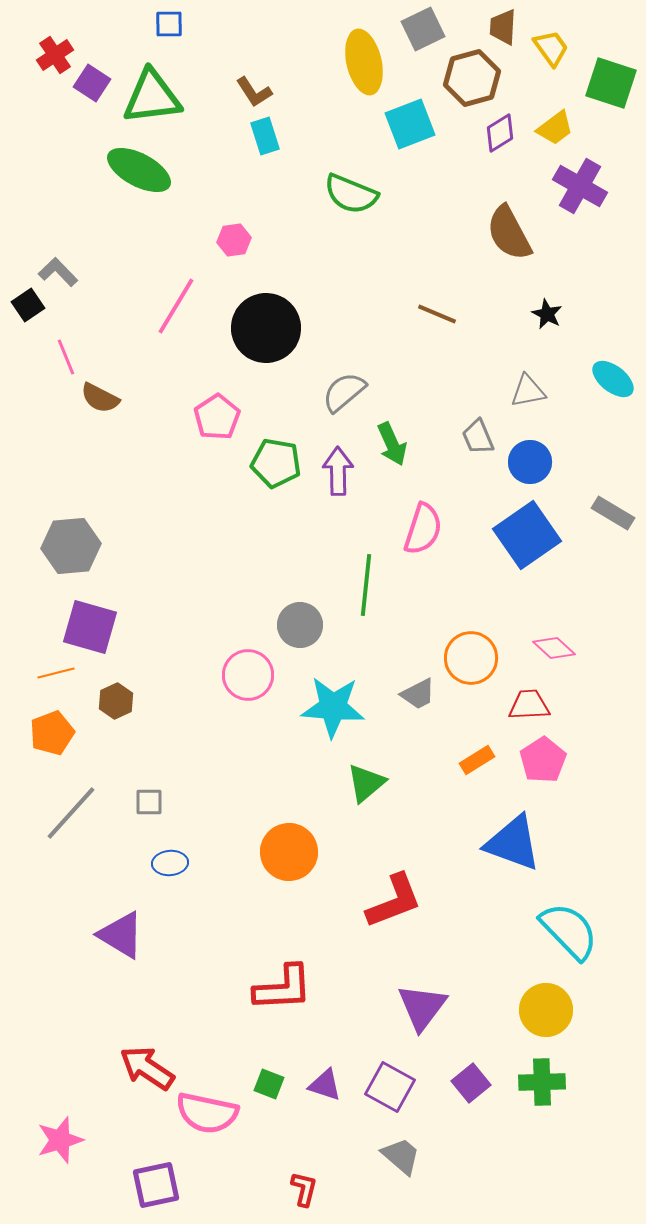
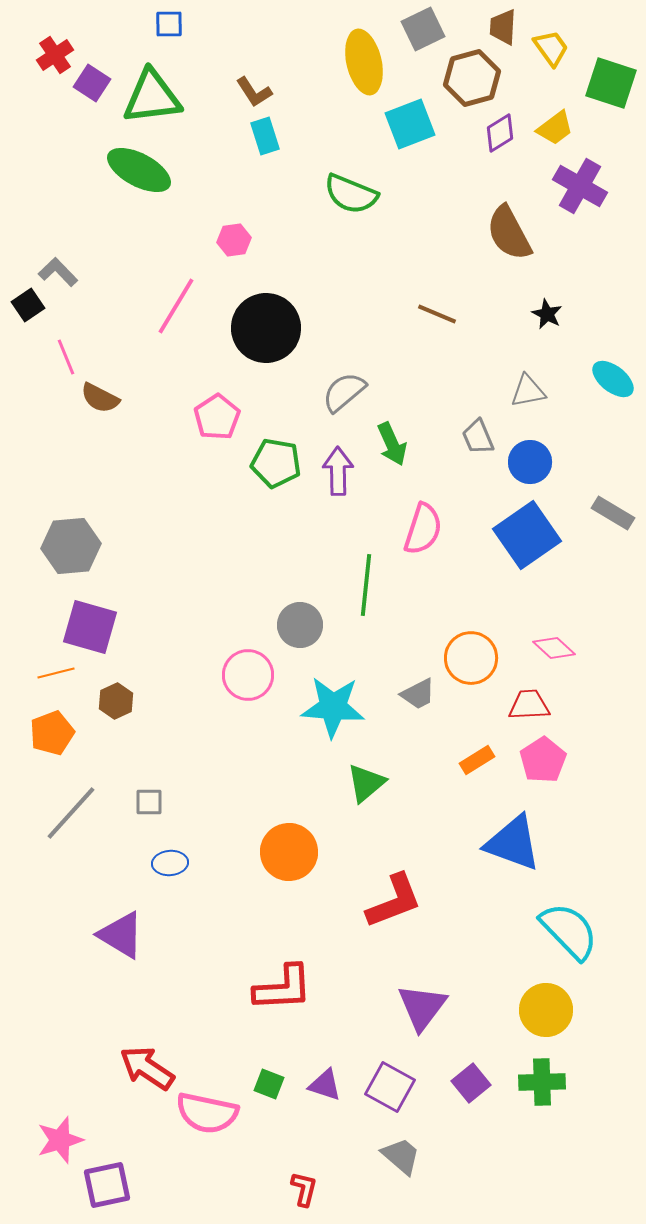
purple square at (156, 1185): moved 49 px left
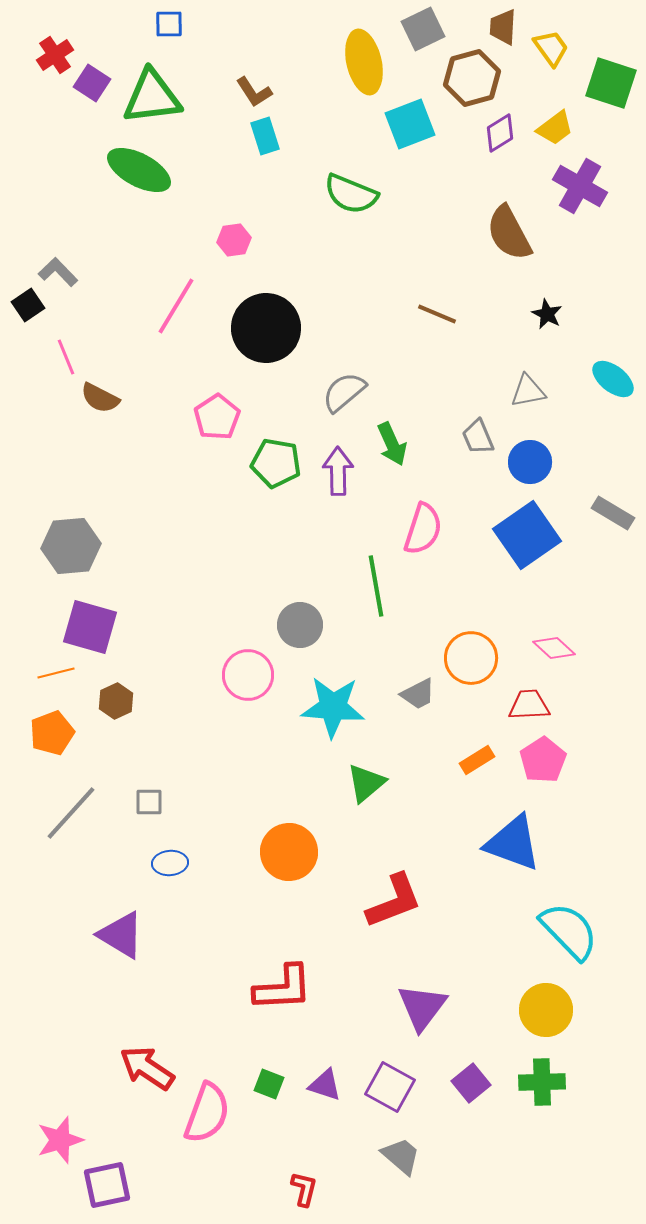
green line at (366, 585): moved 10 px right, 1 px down; rotated 16 degrees counterclockwise
pink semicircle at (207, 1113): rotated 82 degrees counterclockwise
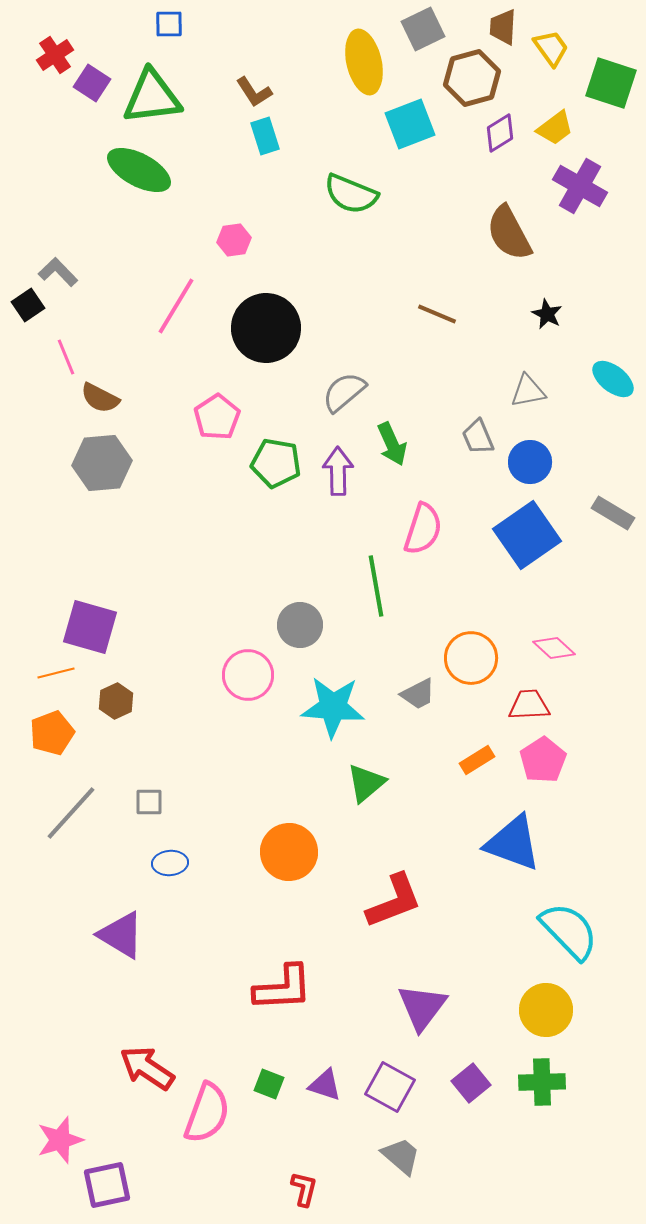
gray hexagon at (71, 546): moved 31 px right, 83 px up
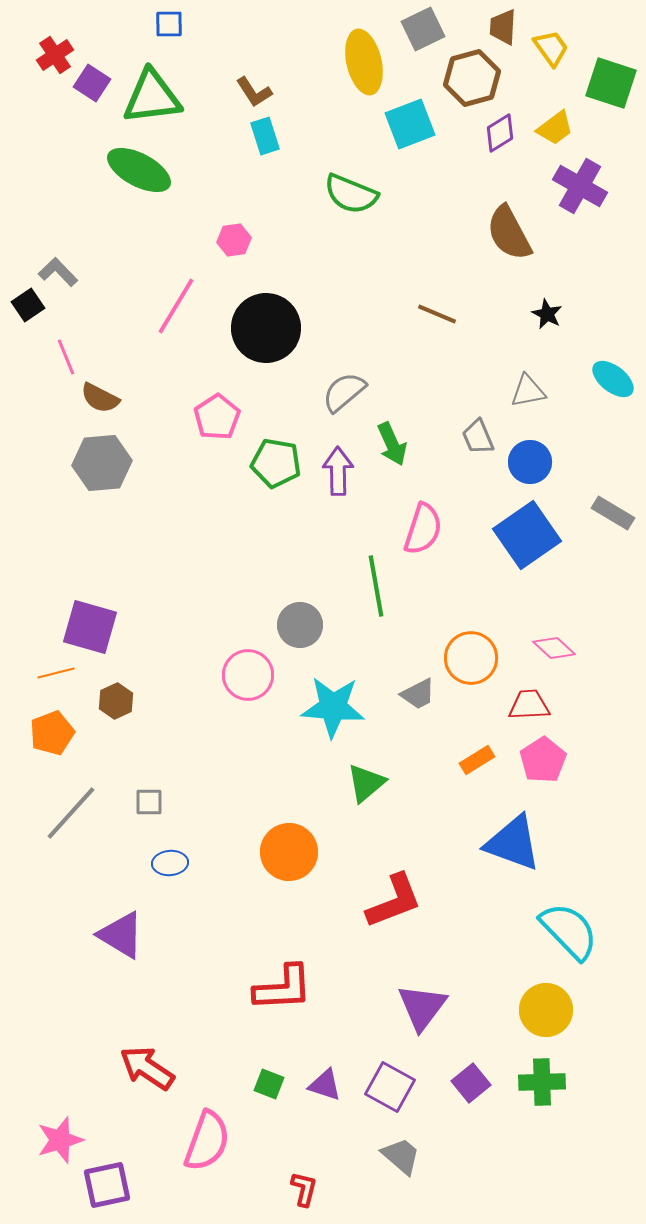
pink semicircle at (207, 1113): moved 28 px down
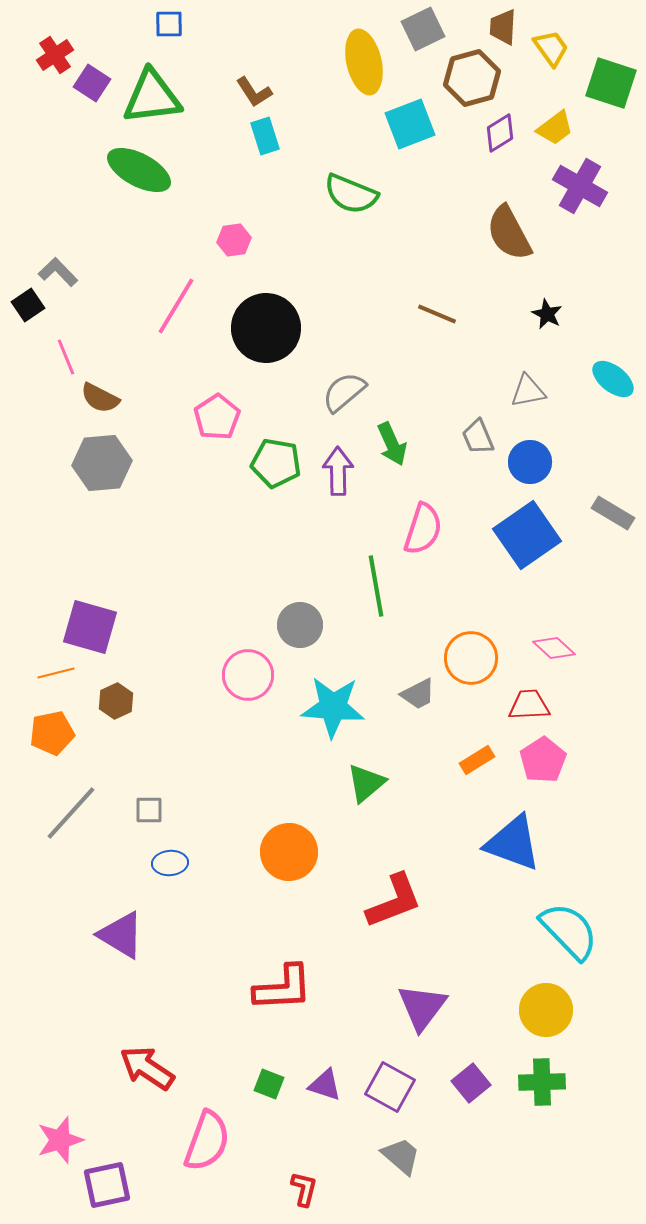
orange pentagon at (52, 733): rotated 9 degrees clockwise
gray square at (149, 802): moved 8 px down
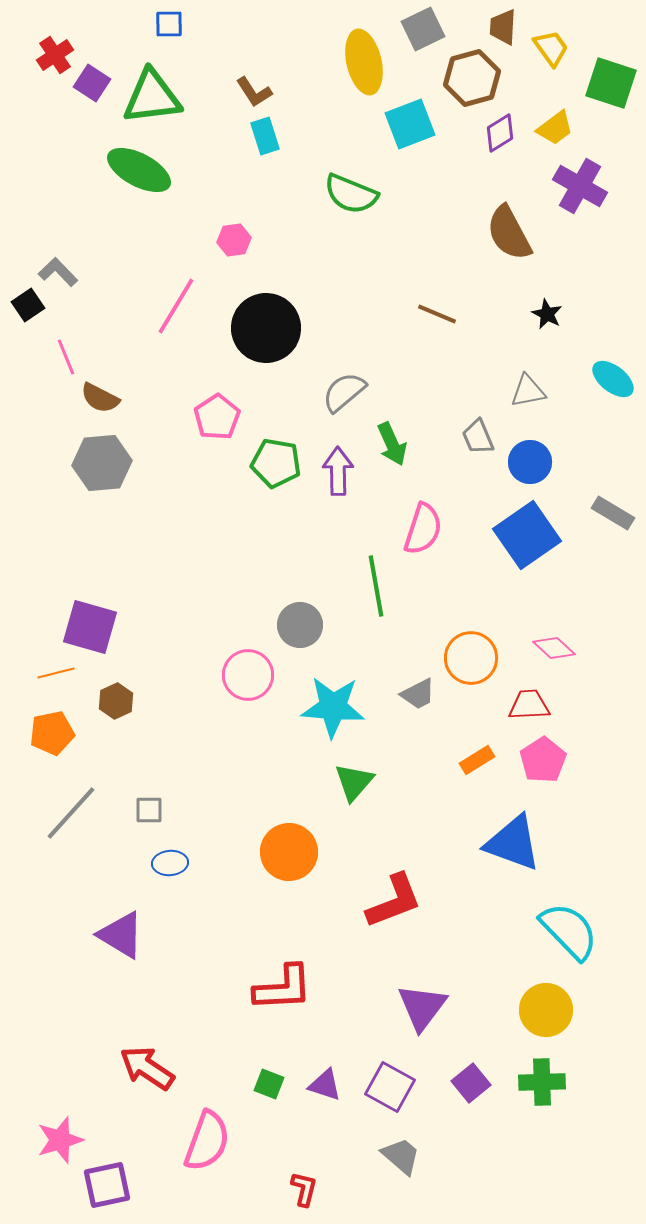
green triangle at (366, 783): moved 12 px left, 1 px up; rotated 9 degrees counterclockwise
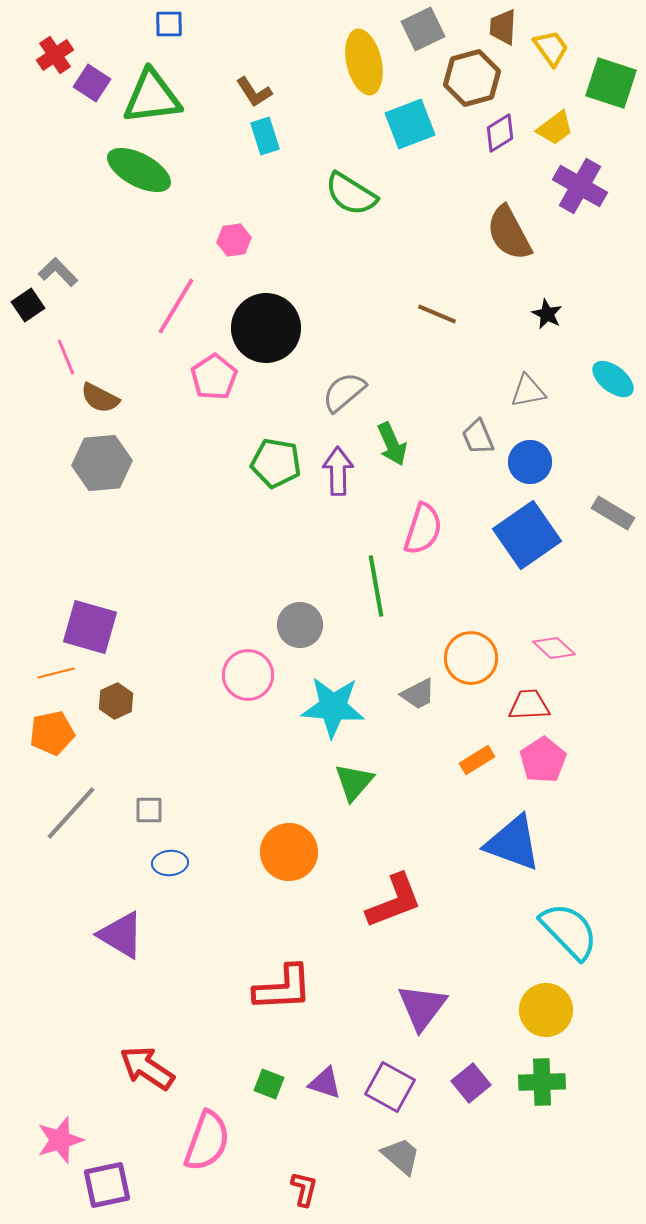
green semicircle at (351, 194): rotated 10 degrees clockwise
pink pentagon at (217, 417): moved 3 px left, 40 px up
purple triangle at (325, 1085): moved 2 px up
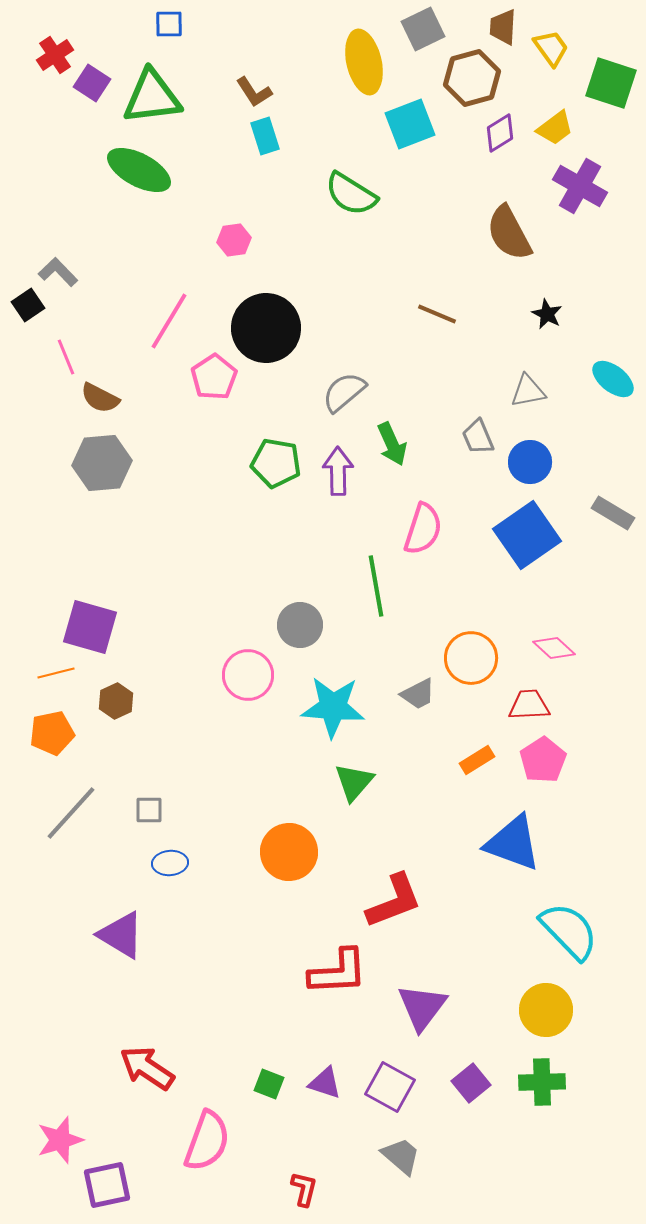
pink line at (176, 306): moved 7 px left, 15 px down
red L-shape at (283, 988): moved 55 px right, 16 px up
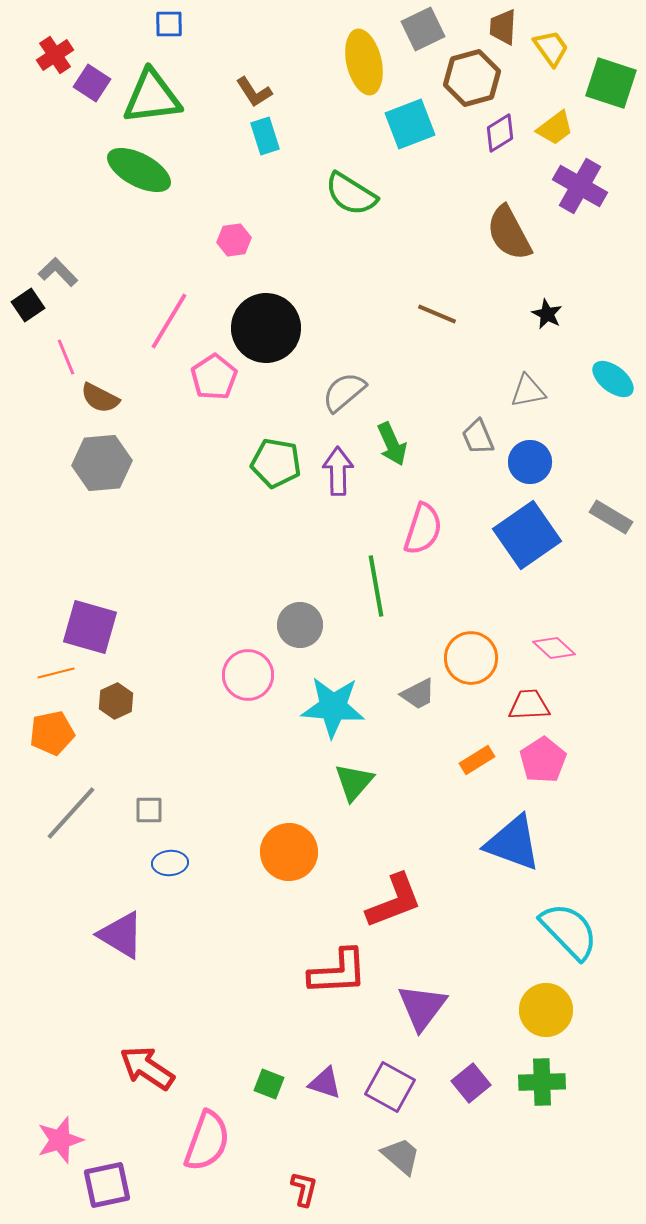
gray rectangle at (613, 513): moved 2 px left, 4 px down
